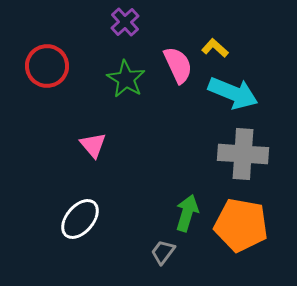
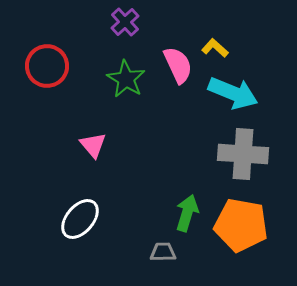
gray trapezoid: rotated 52 degrees clockwise
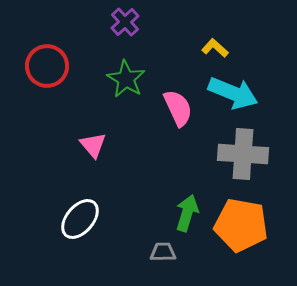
pink semicircle: moved 43 px down
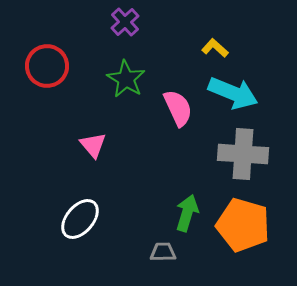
orange pentagon: moved 2 px right; rotated 6 degrees clockwise
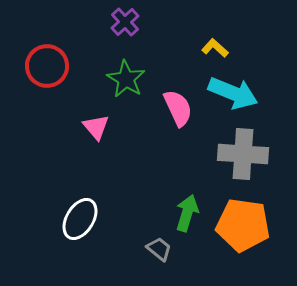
pink triangle: moved 3 px right, 18 px up
white ellipse: rotated 9 degrees counterclockwise
orange pentagon: rotated 8 degrees counterclockwise
gray trapezoid: moved 4 px left, 3 px up; rotated 40 degrees clockwise
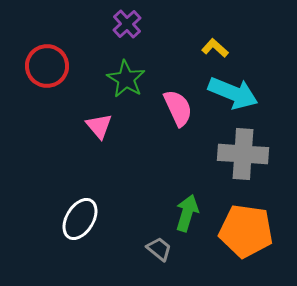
purple cross: moved 2 px right, 2 px down
pink triangle: moved 3 px right, 1 px up
orange pentagon: moved 3 px right, 6 px down
